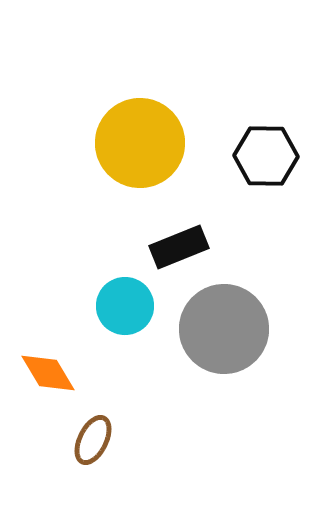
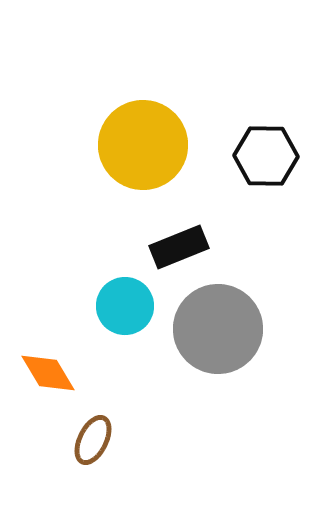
yellow circle: moved 3 px right, 2 px down
gray circle: moved 6 px left
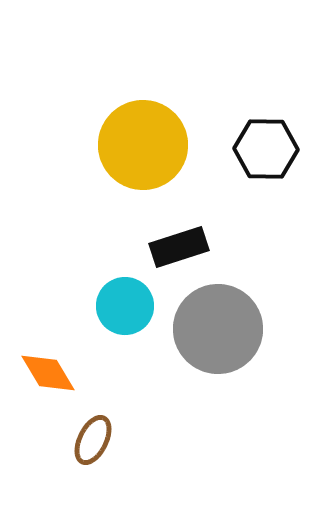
black hexagon: moved 7 px up
black rectangle: rotated 4 degrees clockwise
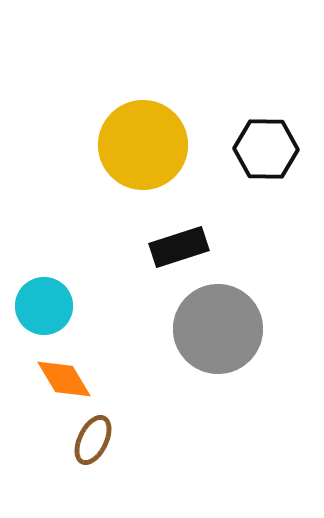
cyan circle: moved 81 px left
orange diamond: moved 16 px right, 6 px down
